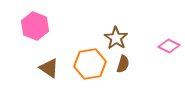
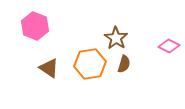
brown semicircle: moved 1 px right
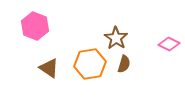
pink diamond: moved 2 px up
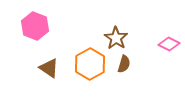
orange hexagon: rotated 20 degrees counterclockwise
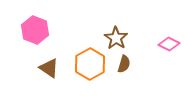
pink hexagon: moved 4 px down
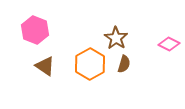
brown triangle: moved 4 px left, 2 px up
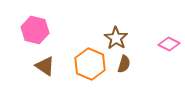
pink hexagon: rotated 8 degrees counterclockwise
orange hexagon: rotated 8 degrees counterclockwise
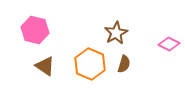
brown star: moved 5 px up; rotated 10 degrees clockwise
